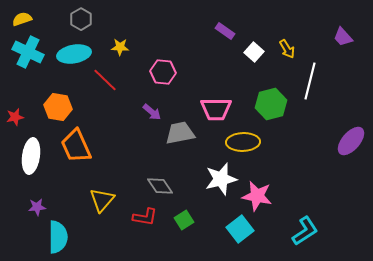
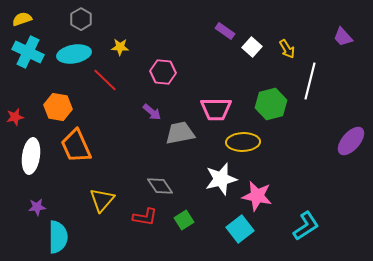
white square: moved 2 px left, 5 px up
cyan L-shape: moved 1 px right, 5 px up
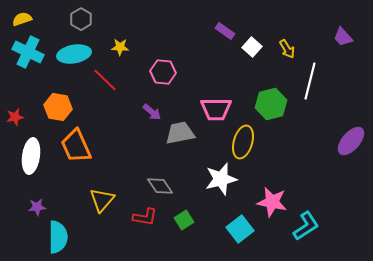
yellow ellipse: rotated 72 degrees counterclockwise
pink star: moved 15 px right, 6 px down
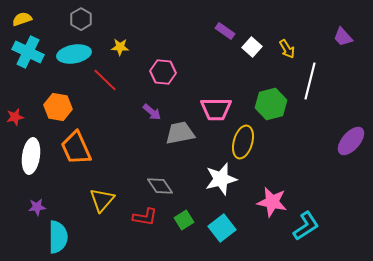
orange trapezoid: moved 2 px down
cyan square: moved 18 px left, 1 px up
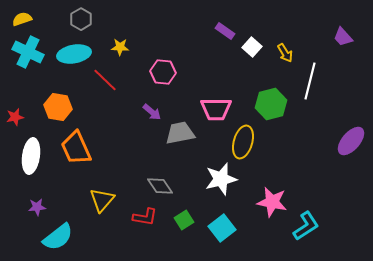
yellow arrow: moved 2 px left, 4 px down
cyan semicircle: rotated 52 degrees clockwise
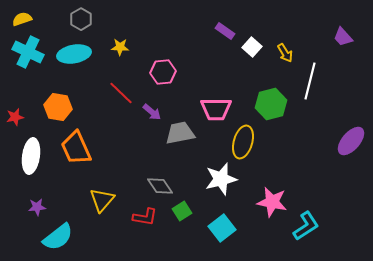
pink hexagon: rotated 10 degrees counterclockwise
red line: moved 16 px right, 13 px down
green square: moved 2 px left, 9 px up
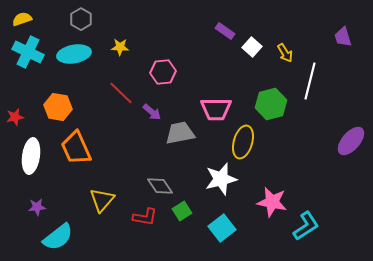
purple trapezoid: rotated 25 degrees clockwise
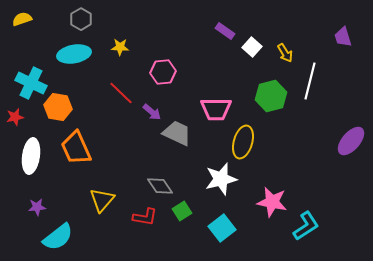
cyan cross: moved 3 px right, 31 px down
green hexagon: moved 8 px up
gray trapezoid: moved 3 px left; rotated 36 degrees clockwise
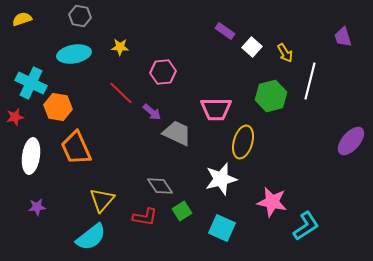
gray hexagon: moved 1 px left, 3 px up; rotated 20 degrees counterclockwise
cyan square: rotated 28 degrees counterclockwise
cyan semicircle: moved 33 px right
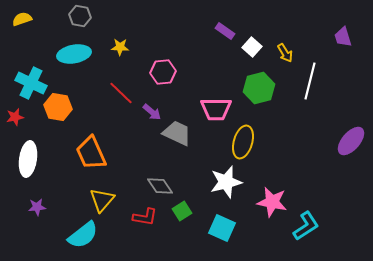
green hexagon: moved 12 px left, 8 px up
orange trapezoid: moved 15 px right, 5 px down
white ellipse: moved 3 px left, 3 px down
white star: moved 5 px right, 3 px down
cyan semicircle: moved 8 px left, 2 px up
